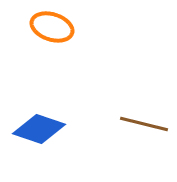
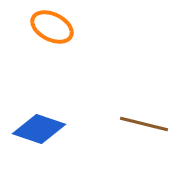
orange ellipse: rotated 9 degrees clockwise
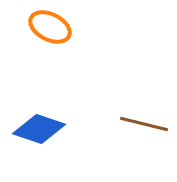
orange ellipse: moved 2 px left
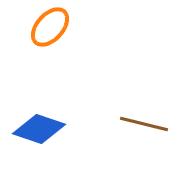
orange ellipse: rotated 75 degrees counterclockwise
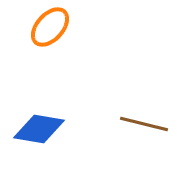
blue diamond: rotated 9 degrees counterclockwise
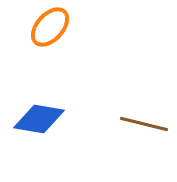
blue diamond: moved 10 px up
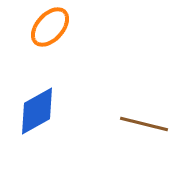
blue diamond: moved 2 px left, 8 px up; rotated 39 degrees counterclockwise
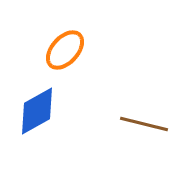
orange ellipse: moved 15 px right, 23 px down
